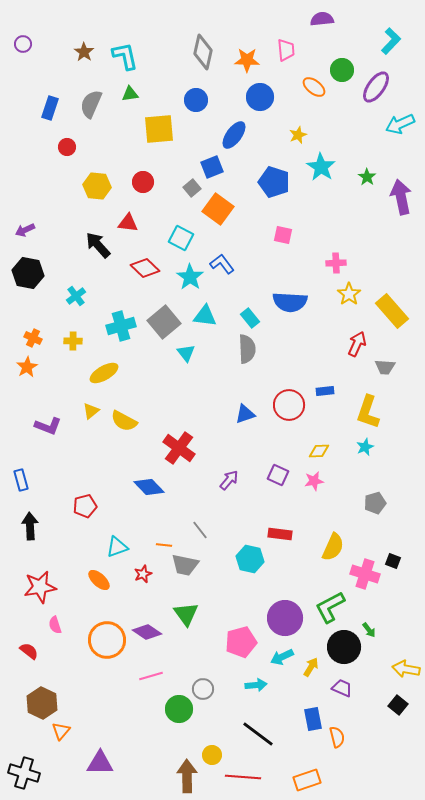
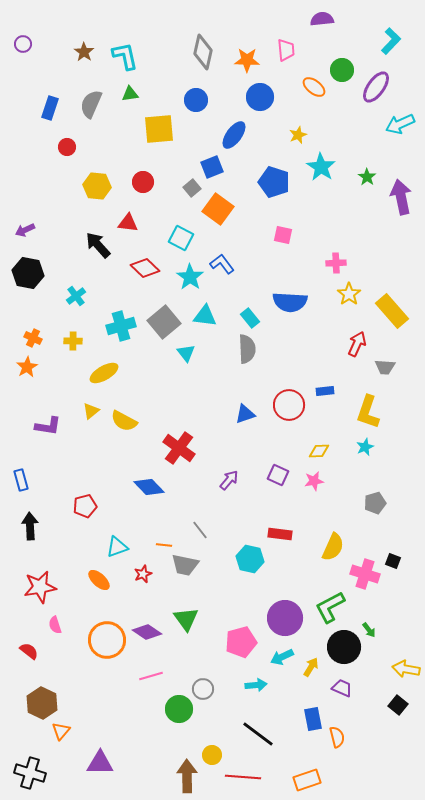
purple L-shape at (48, 426): rotated 12 degrees counterclockwise
green triangle at (186, 614): moved 5 px down
black cross at (24, 773): moved 6 px right
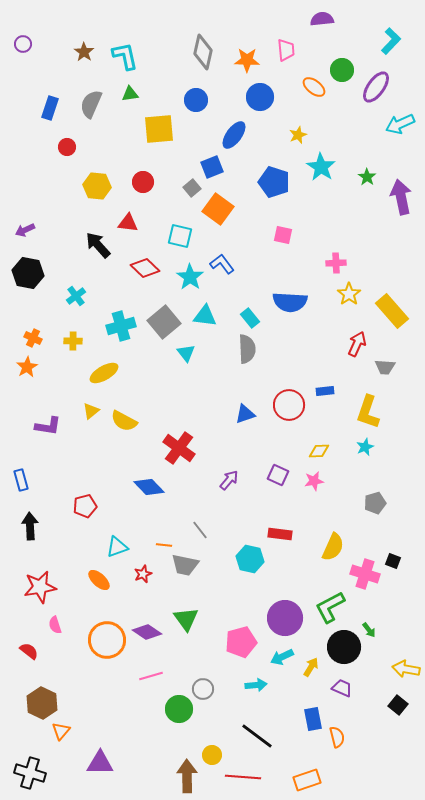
cyan square at (181, 238): moved 1 px left, 2 px up; rotated 15 degrees counterclockwise
black line at (258, 734): moved 1 px left, 2 px down
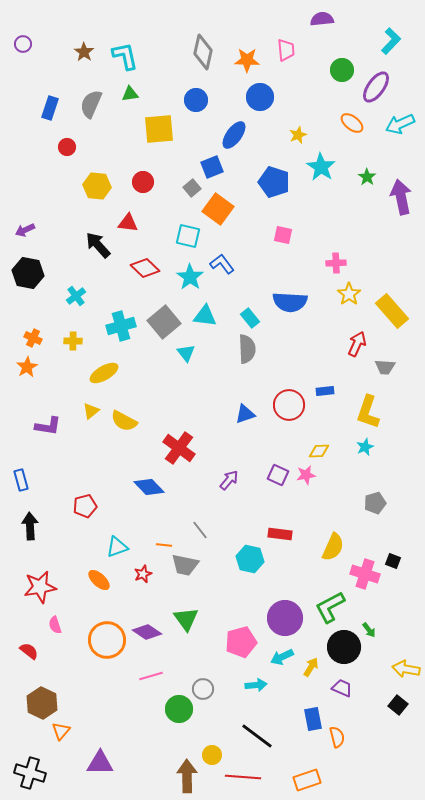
orange ellipse at (314, 87): moved 38 px right, 36 px down
cyan square at (180, 236): moved 8 px right
pink star at (314, 481): moved 8 px left, 6 px up
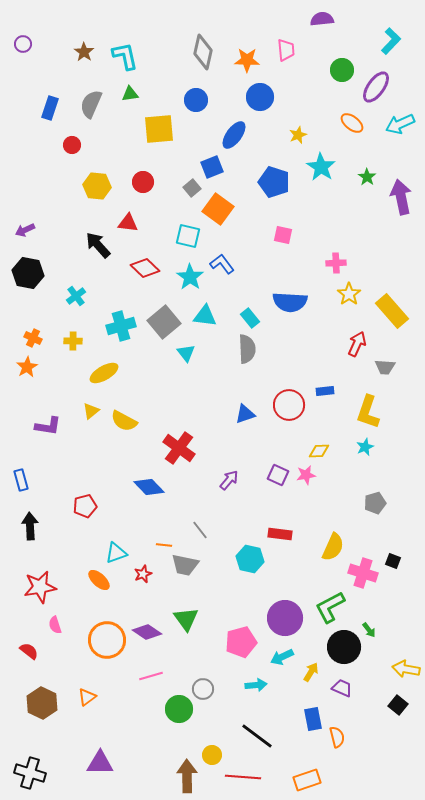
red circle at (67, 147): moved 5 px right, 2 px up
cyan triangle at (117, 547): moved 1 px left, 6 px down
pink cross at (365, 574): moved 2 px left, 1 px up
yellow arrow at (311, 667): moved 5 px down
orange triangle at (61, 731): moved 26 px right, 34 px up; rotated 12 degrees clockwise
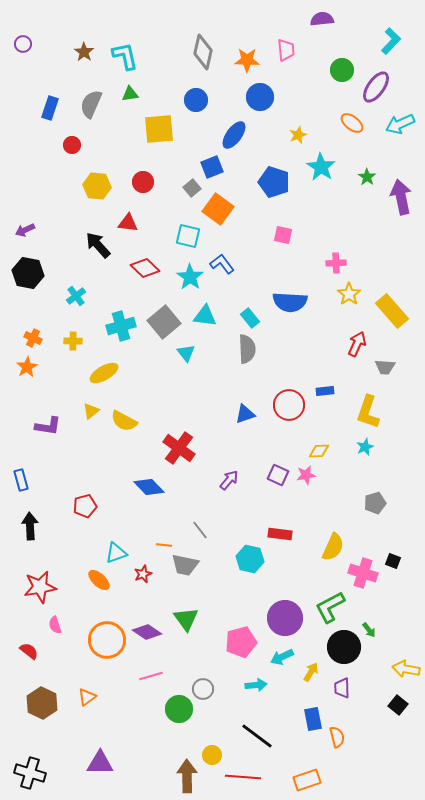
purple trapezoid at (342, 688): rotated 115 degrees counterclockwise
